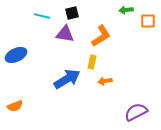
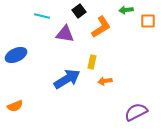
black square: moved 7 px right, 2 px up; rotated 24 degrees counterclockwise
orange L-shape: moved 9 px up
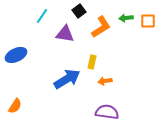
green arrow: moved 8 px down
cyan line: rotated 70 degrees counterclockwise
orange semicircle: rotated 35 degrees counterclockwise
purple semicircle: moved 29 px left; rotated 35 degrees clockwise
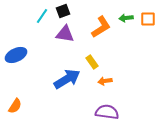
black square: moved 16 px left; rotated 16 degrees clockwise
orange square: moved 2 px up
yellow rectangle: rotated 48 degrees counterclockwise
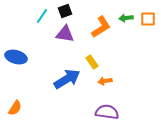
black square: moved 2 px right
blue ellipse: moved 2 px down; rotated 40 degrees clockwise
orange semicircle: moved 2 px down
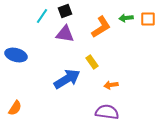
blue ellipse: moved 2 px up
orange arrow: moved 6 px right, 4 px down
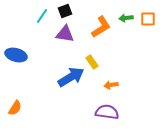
blue arrow: moved 4 px right, 2 px up
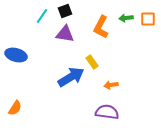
orange L-shape: rotated 150 degrees clockwise
